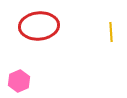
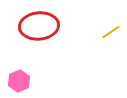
yellow line: rotated 60 degrees clockwise
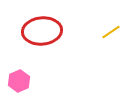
red ellipse: moved 3 px right, 5 px down
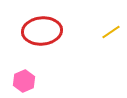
pink hexagon: moved 5 px right
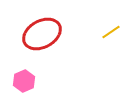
red ellipse: moved 3 px down; rotated 24 degrees counterclockwise
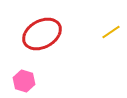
pink hexagon: rotated 20 degrees counterclockwise
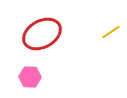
pink hexagon: moved 6 px right, 4 px up; rotated 15 degrees counterclockwise
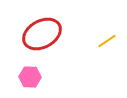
yellow line: moved 4 px left, 9 px down
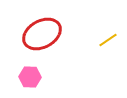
yellow line: moved 1 px right, 1 px up
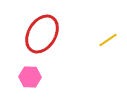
red ellipse: rotated 30 degrees counterclockwise
